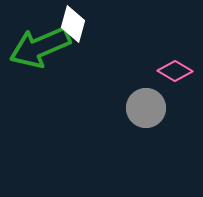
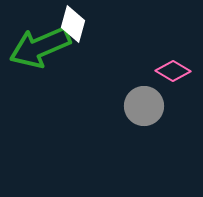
pink diamond: moved 2 px left
gray circle: moved 2 px left, 2 px up
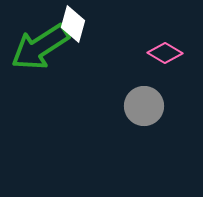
green arrow: rotated 10 degrees counterclockwise
pink diamond: moved 8 px left, 18 px up
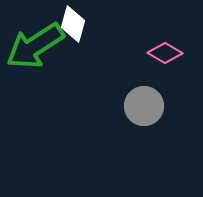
green arrow: moved 5 px left, 1 px up
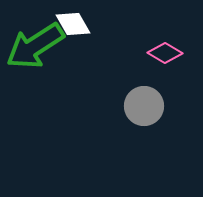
white diamond: rotated 45 degrees counterclockwise
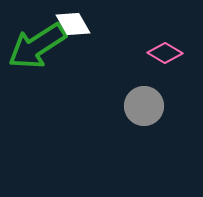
green arrow: moved 2 px right
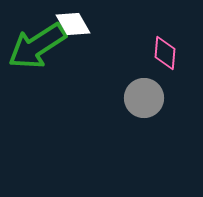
pink diamond: rotated 64 degrees clockwise
gray circle: moved 8 px up
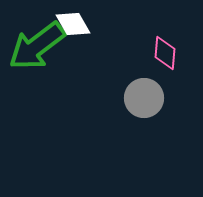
green arrow: rotated 4 degrees counterclockwise
